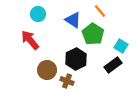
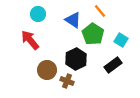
cyan square: moved 6 px up
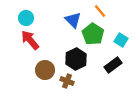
cyan circle: moved 12 px left, 4 px down
blue triangle: rotated 12 degrees clockwise
brown circle: moved 2 px left
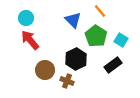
green pentagon: moved 3 px right, 2 px down
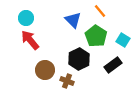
cyan square: moved 2 px right
black hexagon: moved 3 px right
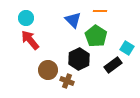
orange line: rotated 48 degrees counterclockwise
cyan square: moved 4 px right, 8 px down
brown circle: moved 3 px right
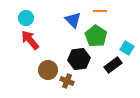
black hexagon: rotated 20 degrees clockwise
